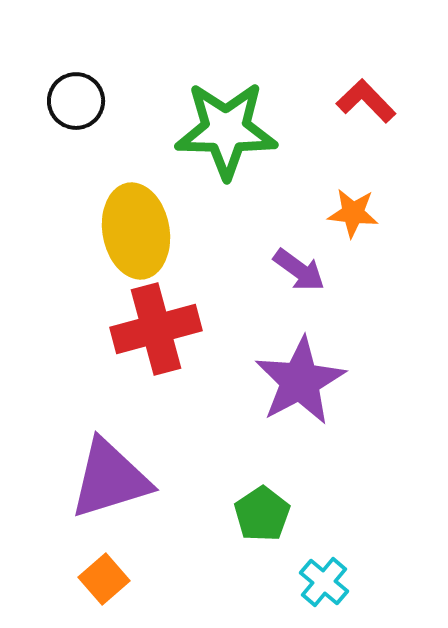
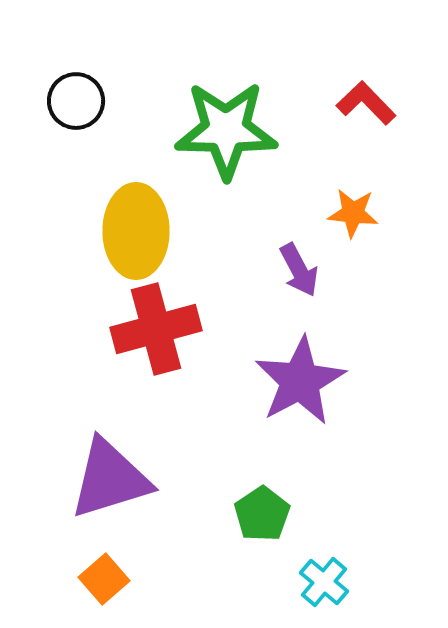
red L-shape: moved 2 px down
yellow ellipse: rotated 10 degrees clockwise
purple arrow: rotated 26 degrees clockwise
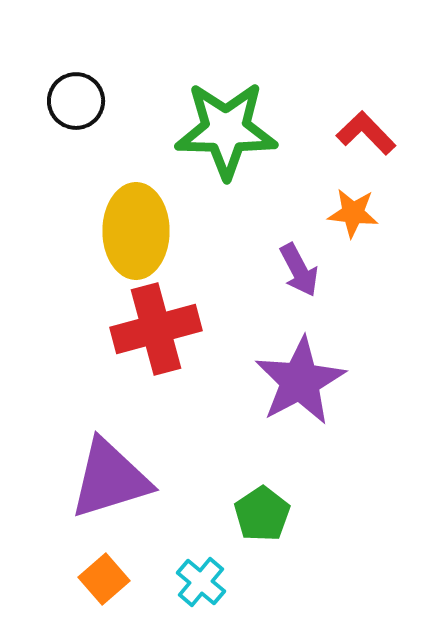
red L-shape: moved 30 px down
cyan cross: moved 123 px left
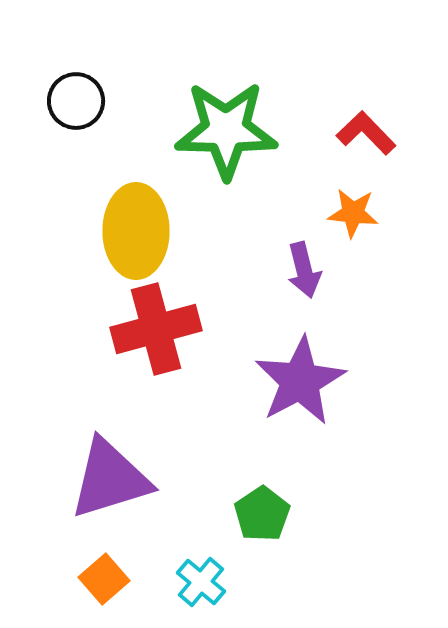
purple arrow: moved 5 px right; rotated 14 degrees clockwise
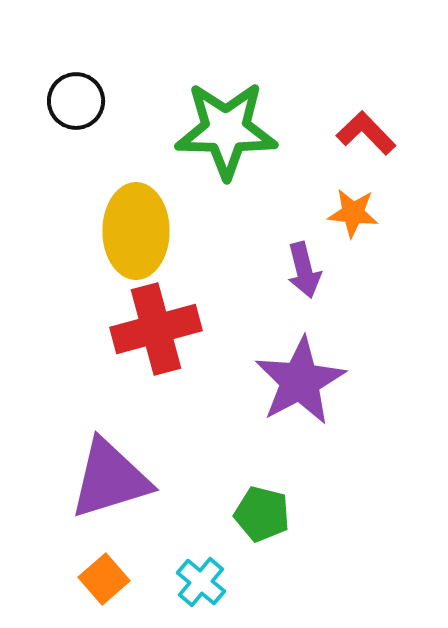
green pentagon: rotated 24 degrees counterclockwise
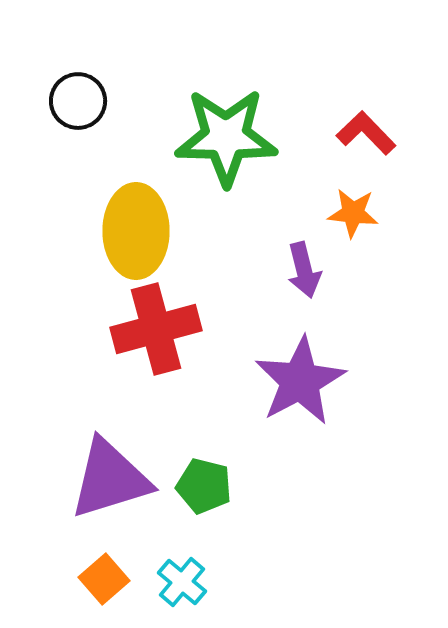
black circle: moved 2 px right
green star: moved 7 px down
green pentagon: moved 58 px left, 28 px up
cyan cross: moved 19 px left
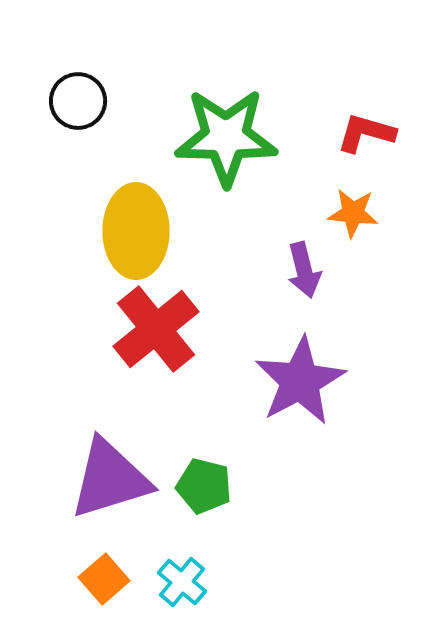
red L-shape: rotated 30 degrees counterclockwise
red cross: rotated 24 degrees counterclockwise
